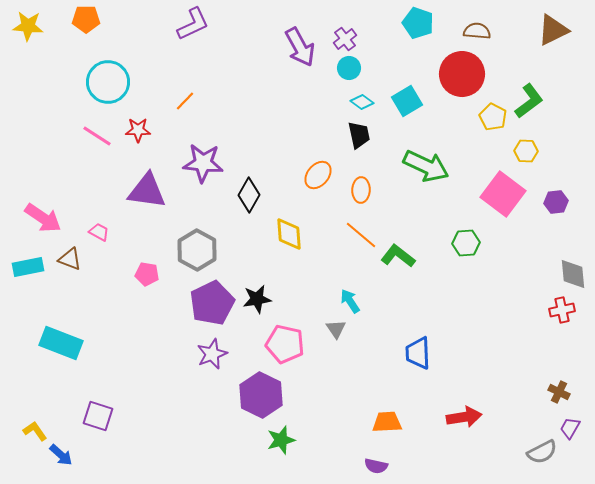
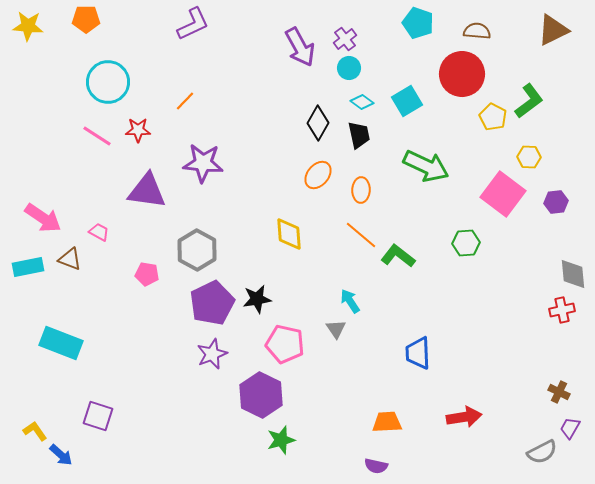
yellow hexagon at (526, 151): moved 3 px right, 6 px down
black diamond at (249, 195): moved 69 px right, 72 px up
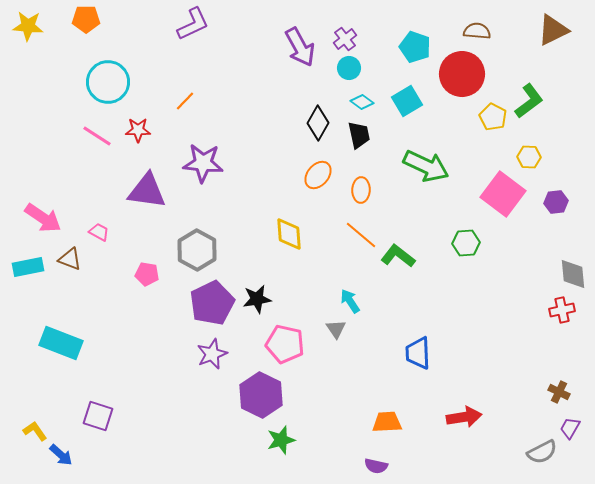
cyan pentagon at (418, 23): moved 3 px left, 24 px down
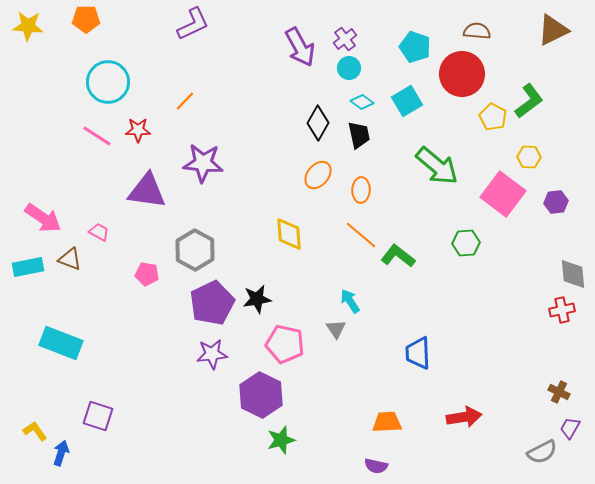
green arrow at (426, 166): moved 11 px right; rotated 15 degrees clockwise
gray hexagon at (197, 250): moved 2 px left
purple star at (212, 354): rotated 16 degrees clockwise
blue arrow at (61, 455): moved 2 px up; rotated 115 degrees counterclockwise
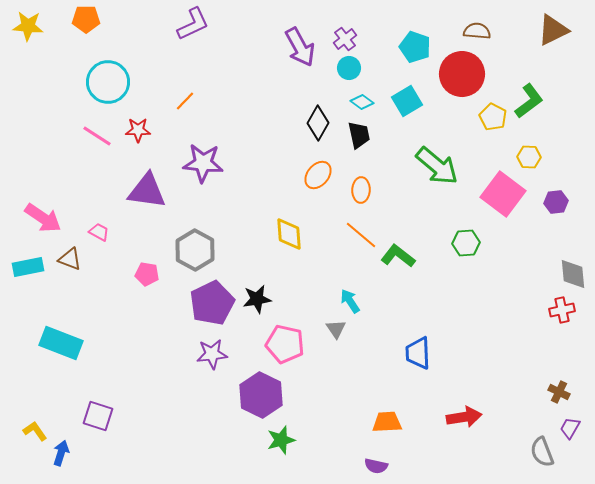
gray semicircle at (542, 452): rotated 96 degrees clockwise
